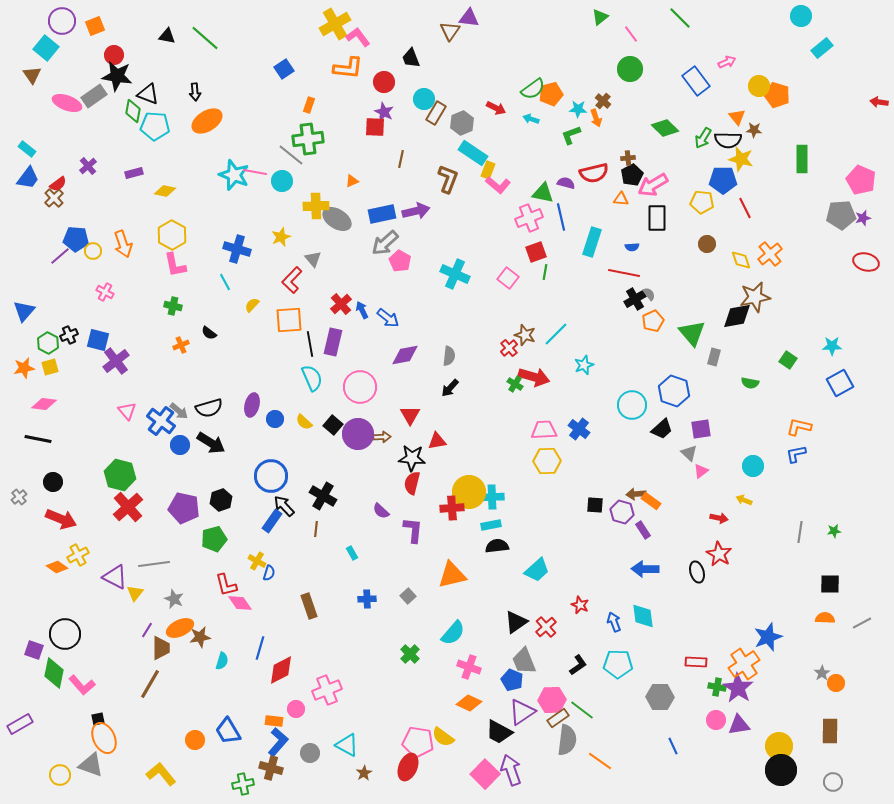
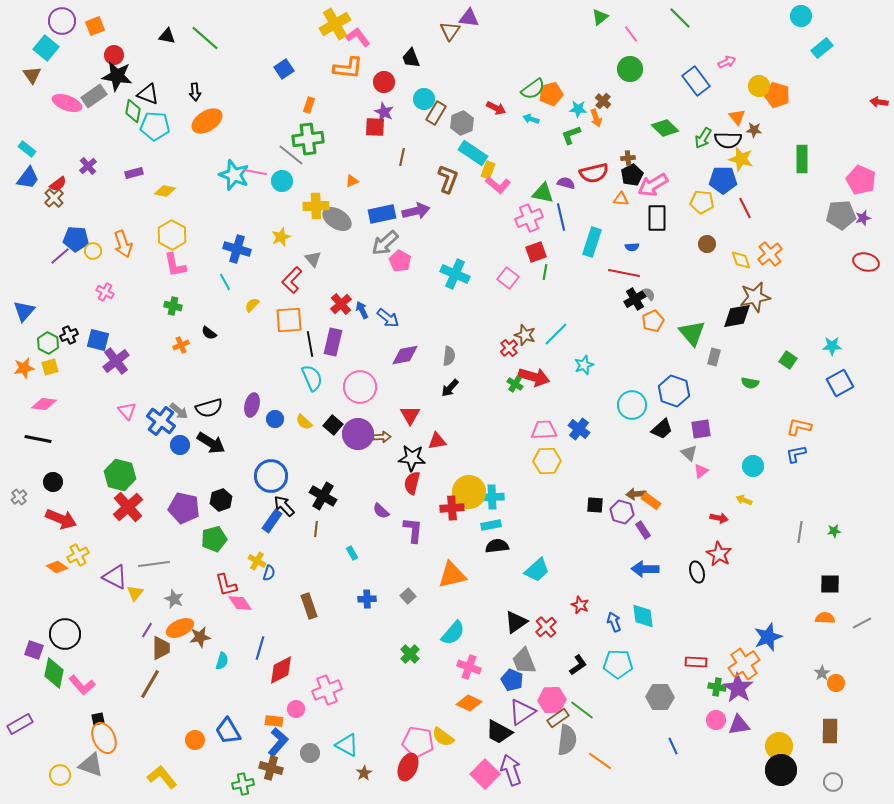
brown line at (401, 159): moved 1 px right, 2 px up
yellow L-shape at (161, 774): moved 1 px right, 3 px down
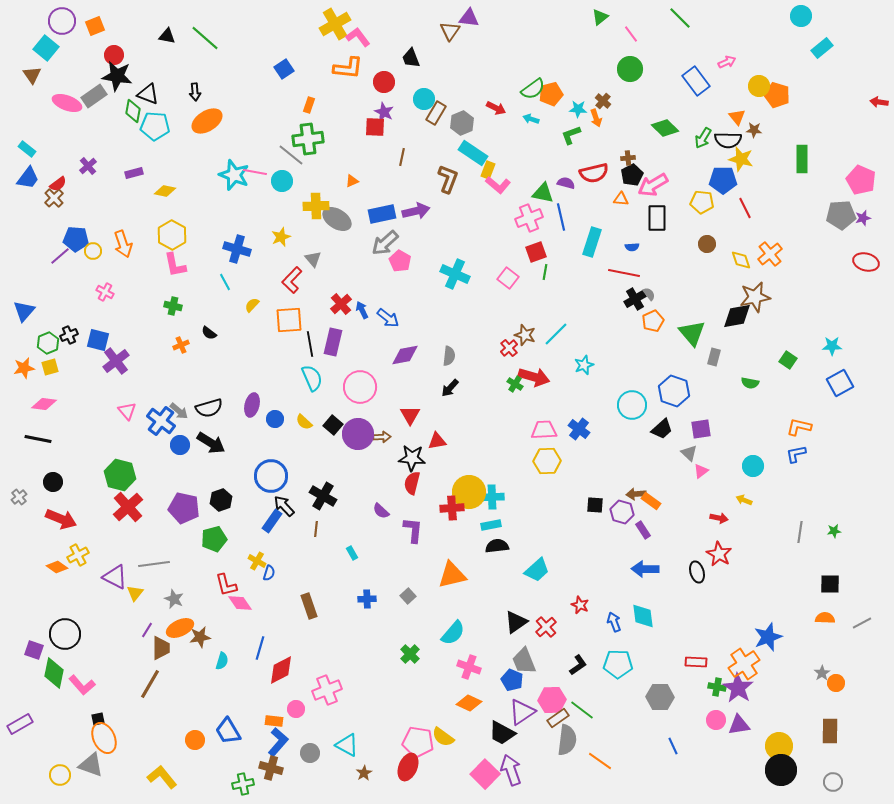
green hexagon at (48, 343): rotated 10 degrees clockwise
black trapezoid at (499, 732): moved 3 px right, 1 px down
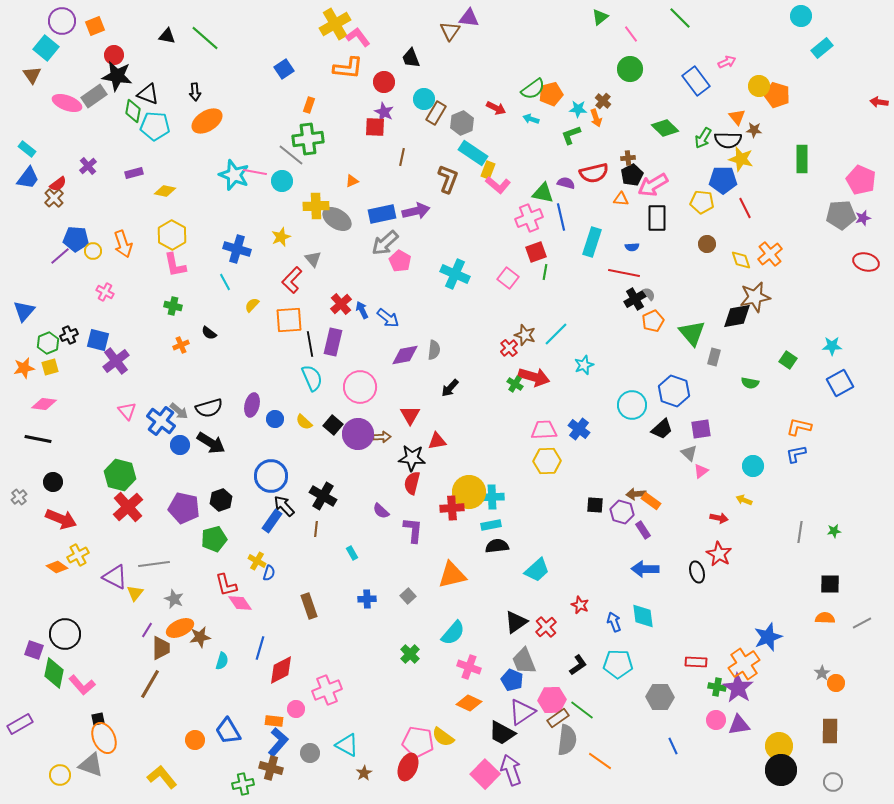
gray semicircle at (449, 356): moved 15 px left, 6 px up
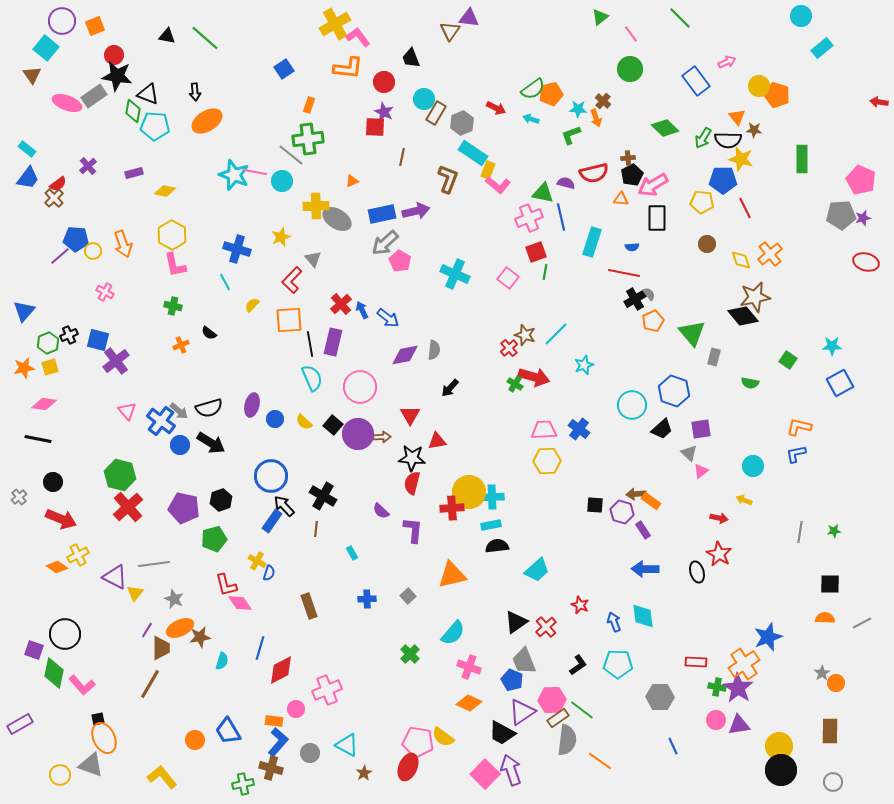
black diamond at (737, 316): moved 6 px right; rotated 60 degrees clockwise
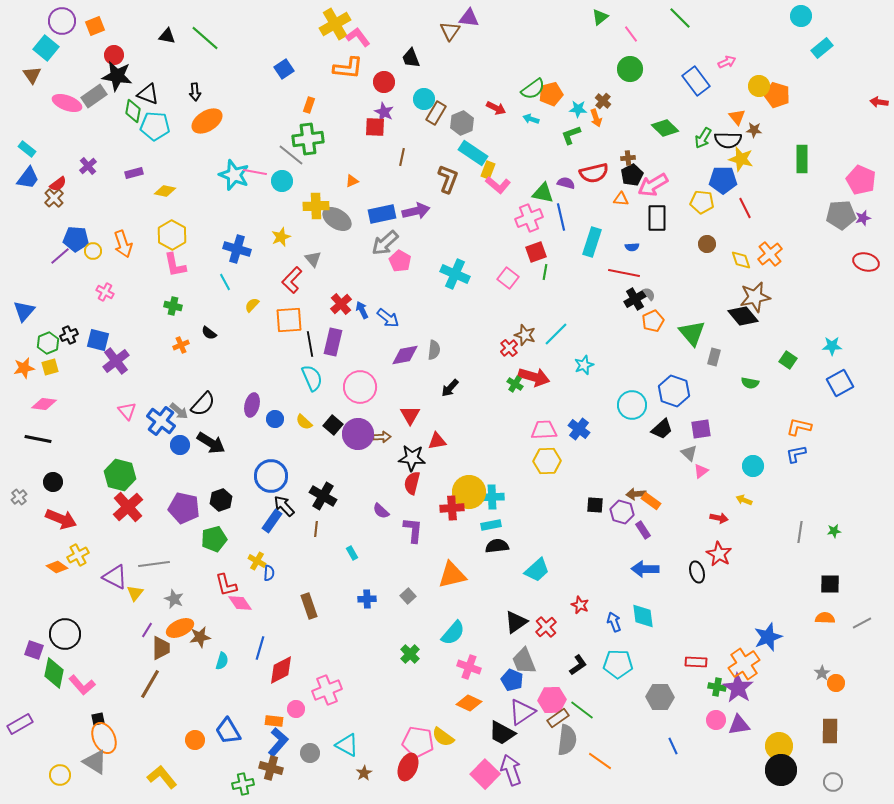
black semicircle at (209, 408): moved 6 px left, 4 px up; rotated 32 degrees counterclockwise
blue semicircle at (269, 573): rotated 14 degrees counterclockwise
gray triangle at (91, 765): moved 4 px right, 3 px up; rotated 12 degrees clockwise
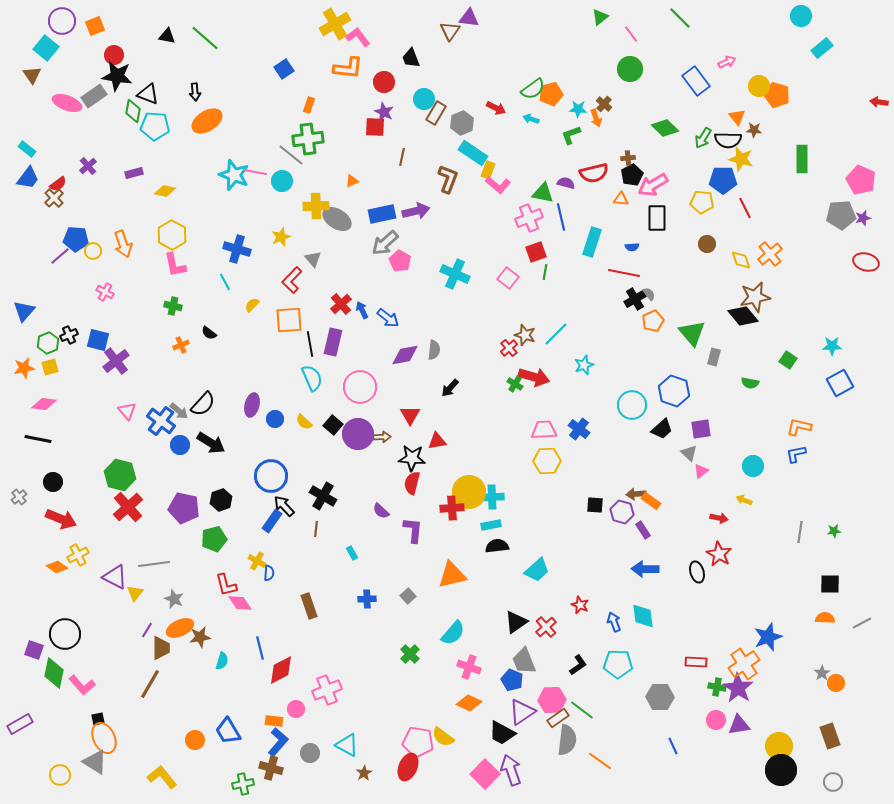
brown cross at (603, 101): moved 1 px right, 3 px down
blue line at (260, 648): rotated 30 degrees counterclockwise
brown rectangle at (830, 731): moved 5 px down; rotated 20 degrees counterclockwise
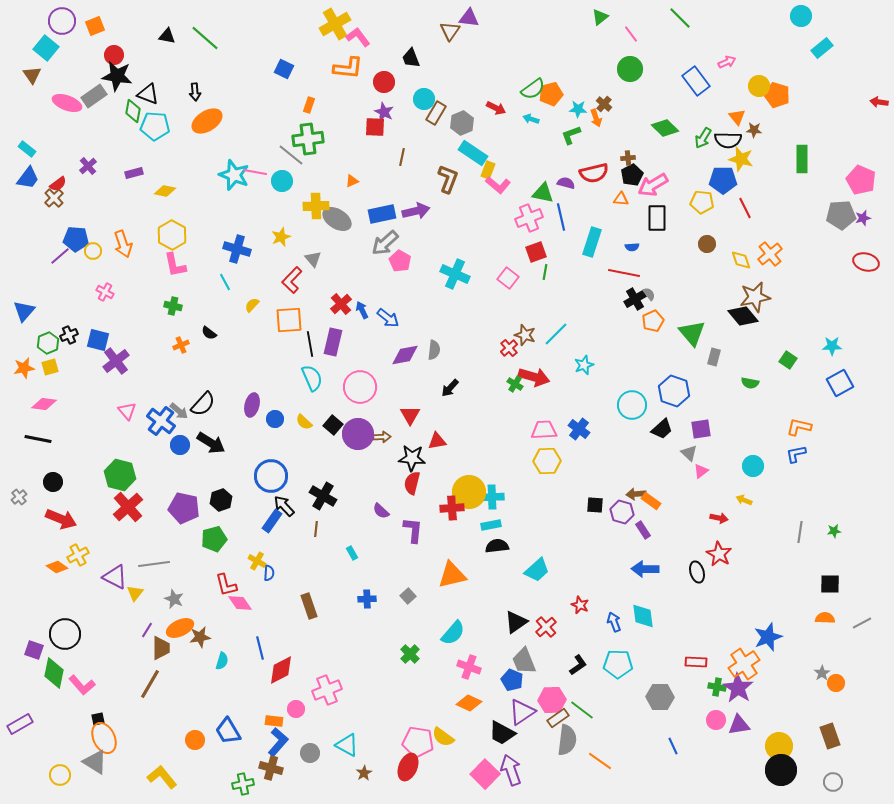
blue square at (284, 69): rotated 30 degrees counterclockwise
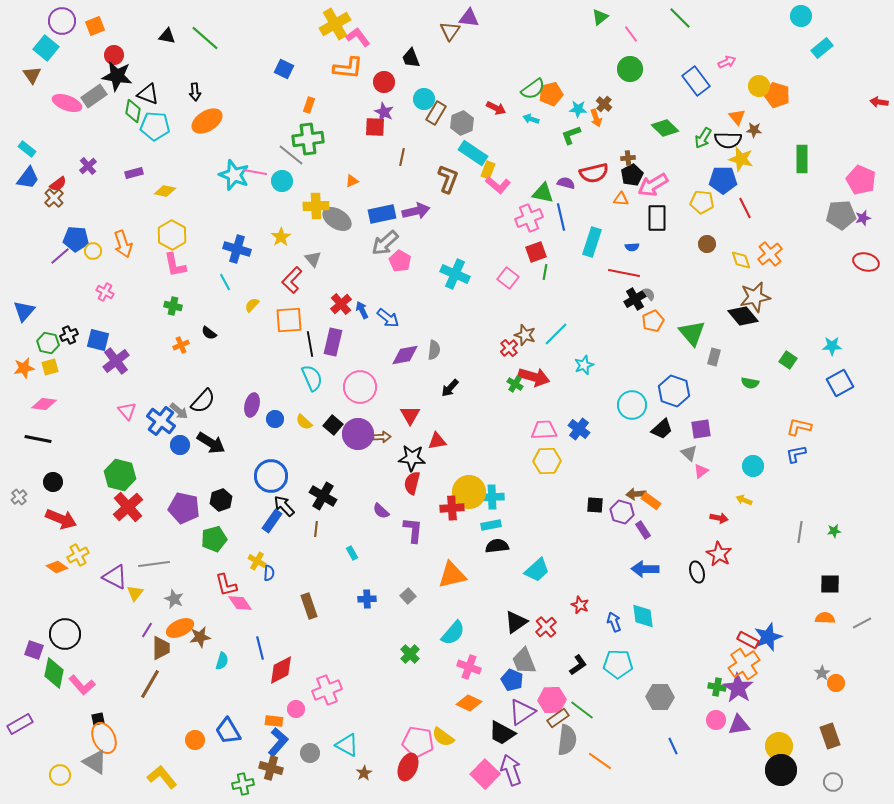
yellow star at (281, 237): rotated 12 degrees counterclockwise
green hexagon at (48, 343): rotated 25 degrees counterclockwise
black semicircle at (203, 404): moved 3 px up
red rectangle at (696, 662): moved 52 px right, 22 px up; rotated 25 degrees clockwise
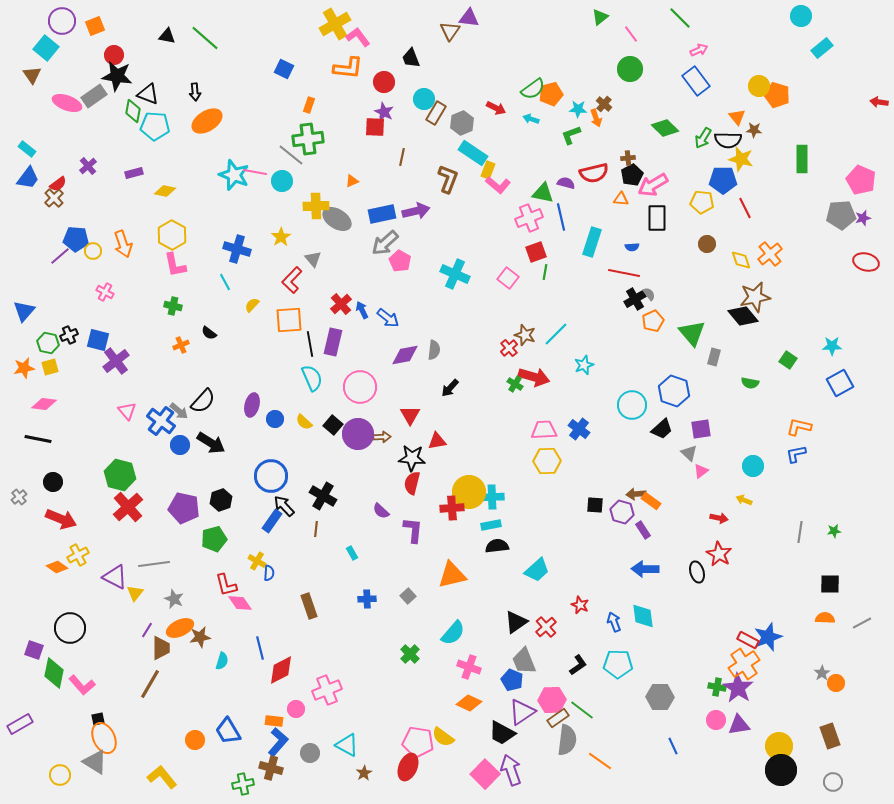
pink arrow at (727, 62): moved 28 px left, 12 px up
black circle at (65, 634): moved 5 px right, 6 px up
